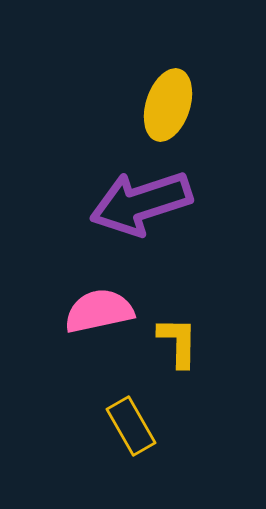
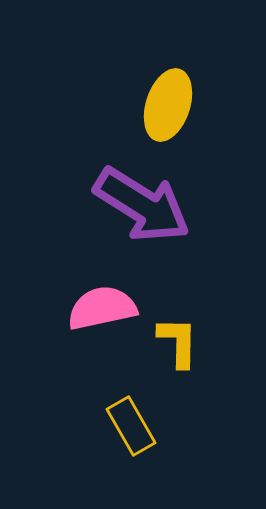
purple arrow: moved 1 px right, 2 px down; rotated 130 degrees counterclockwise
pink semicircle: moved 3 px right, 3 px up
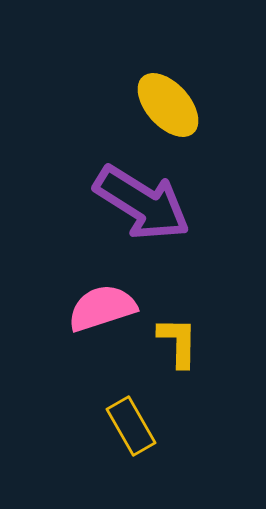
yellow ellipse: rotated 60 degrees counterclockwise
purple arrow: moved 2 px up
pink semicircle: rotated 6 degrees counterclockwise
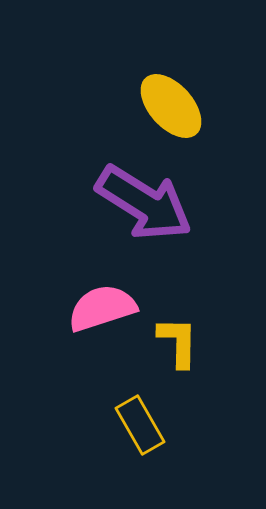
yellow ellipse: moved 3 px right, 1 px down
purple arrow: moved 2 px right
yellow rectangle: moved 9 px right, 1 px up
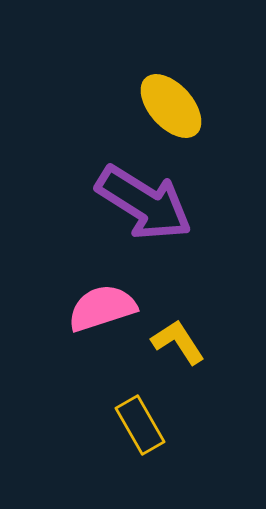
yellow L-shape: rotated 34 degrees counterclockwise
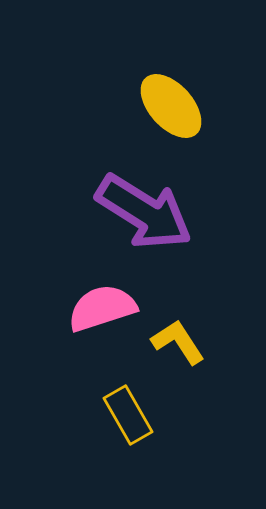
purple arrow: moved 9 px down
yellow rectangle: moved 12 px left, 10 px up
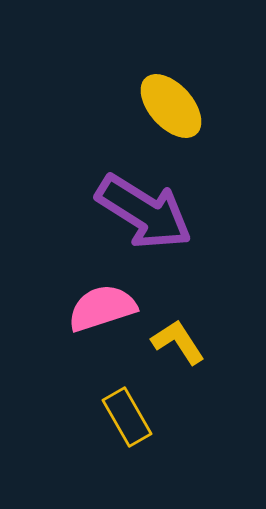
yellow rectangle: moved 1 px left, 2 px down
